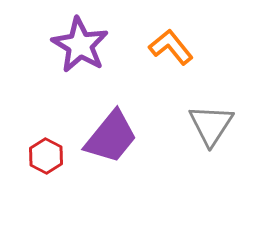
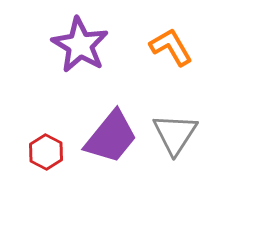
orange L-shape: rotated 9 degrees clockwise
gray triangle: moved 36 px left, 9 px down
red hexagon: moved 4 px up
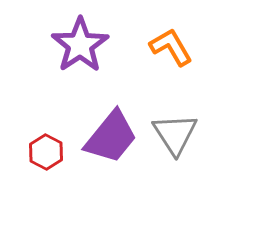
purple star: rotated 8 degrees clockwise
gray triangle: rotated 6 degrees counterclockwise
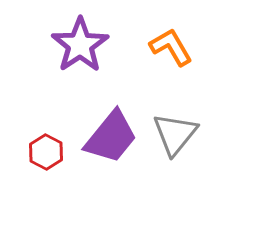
gray triangle: rotated 12 degrees clockwise
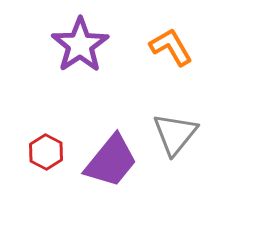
purple trapezoid: moved 24 px down
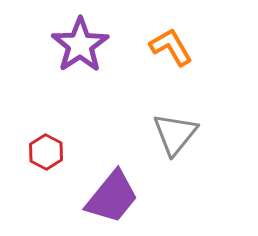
purple trapezoid: moved 1 px right, 36 px down
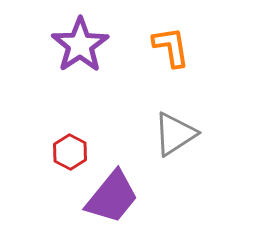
orange L-shape: rotated 21 degrees clockwise
gray triangle: rotated 18 degrees clockwise
red hexagon: moved 24 px right
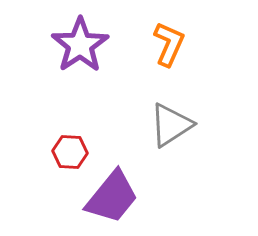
orange L-shape: moved 2 px left, 3 px up; rotated 33 degrees clockwise
gray triangle: moved 4 px left, 9 px up
red hexagon: rotated 24 degrees counterclockwise
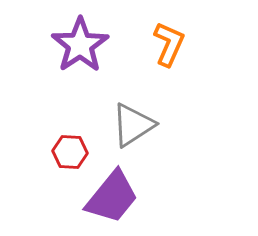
gray triangle: moved 38 px left
